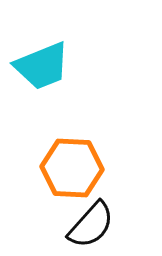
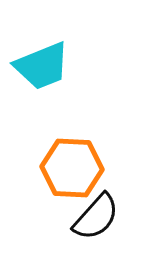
black semicircle: moved 5 px right, 8 px up
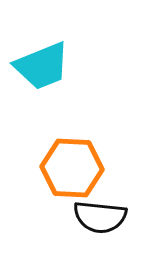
black semicircle: moved 4 px right; rotated 54 degrees clockwise
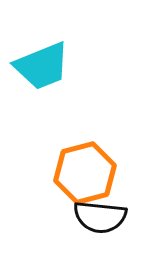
orange hexagon: moved 13 px right, 5 px down; rotated 18 degrees counterclockwise
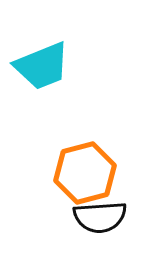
black semicircle: rotated 10 degrees counterclockwise
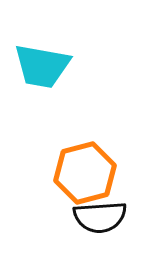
cyan trapezoid: rotated 32 degrees clockwise
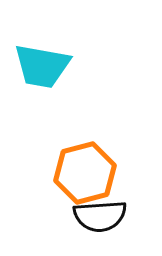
black semicircle: moved 1 px up
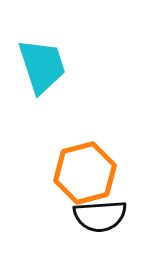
cyan trapezoid: rotated 118 degrees counterclockwise
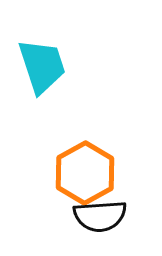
orange hexagon: rotated 14 degrees counterclockwise
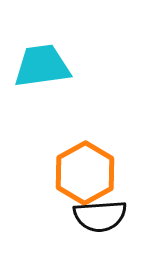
cyan trapezoid: rotated 80 degrees counterclockwise
